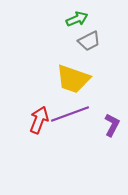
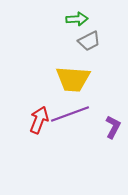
green arrow: rotated 20 degrees clockwise
yellow trapezoid: rotated 15 degrees counterclockwise
purple L-shape: moved 1 px right, 2 px down
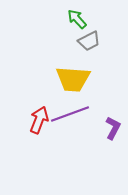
green arrow: rotated 130 degrees counterclockwise
purple L-shape: moved 1 px down
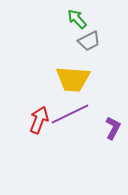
purple line: rotated 6 degrees counterclockwise
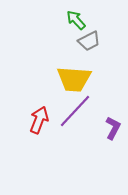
green arrow: moved 1 px left, 1 px down
yellow trapezoid: moved 1 px right
purple line: moved 5 px right, 3 px up; rotated 21 degrees counterclockwise
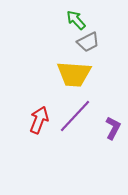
gray trapezoid: moved 1 px left, 1 px down
yellow trapezoid: moved 5 px up
purple line: moved 5 px down
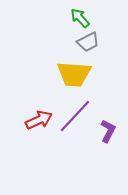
green arrow: moved 4 px right, 2 px up
red arrow: rotated 44 degrees clockwise
purple L-shape: moved 5 px left, 3 px down
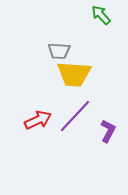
green arrow: moved 21 px right, 3 px up
gray trapezoid: moved 29 px left, 9 px down; rotated 30 degrees clockwise
red arrow: moved 1 px left
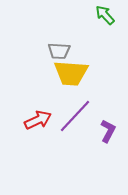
green arrow: moved 4 px right
yellow trapezoid: moved 3 px left, 1 px up
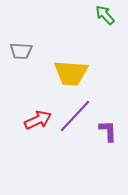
gray trapezoid: moved 38 px left
purple L-shape: rotated 30 degrees counterclockwise
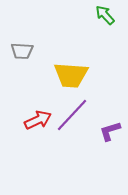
gray trapezoid: moved 1 px right
yellow trapezoid: moved 2 px down
purple line: moved 3 px left, 1 px up
purple L-shape: moved 2 px right; rotated 105 degrees counterclockwise
